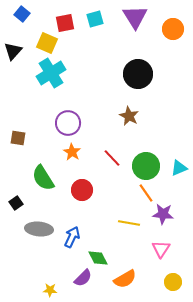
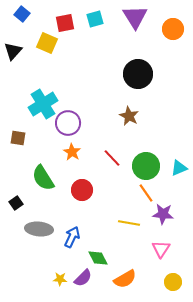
cyan cross: moved 8 px left, 31 px down
yellow star: moved 10 px right, 11 px up
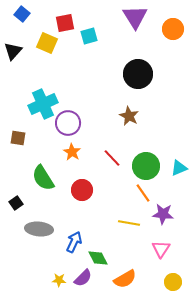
cyan square: moved 6 px left, 17 px down
cyan cross: rotated 8 degrees clockwise
orange line: moved 3 px left
blue arrow: moved 2 px right, 5 px down
yellow star: moved 1 px left, 1 px down
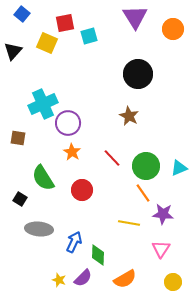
black square: moved 4 px right, 4 px up; rotated 24 degrees counterclockwise
green diamond: moved 3 px up; rotated 30 degrees clockwise
yellow star: rotated 16 degrees clockwise
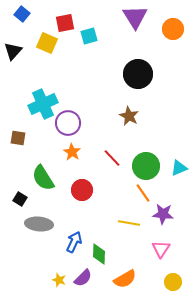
gray ellipse: moved 5 px up
green diamond: moved 1 px right, 1 px up
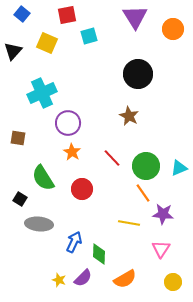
red square: moved 2 px right, 8 px up
cyan cross: moved 1 px left, 11 px up
red circle: moved 1 px up
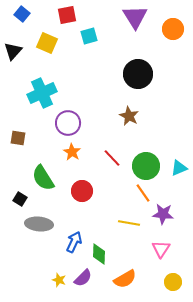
red circle: moved 2 px down
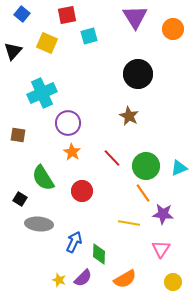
brown square: moved 3 px up
